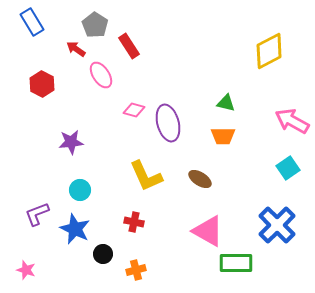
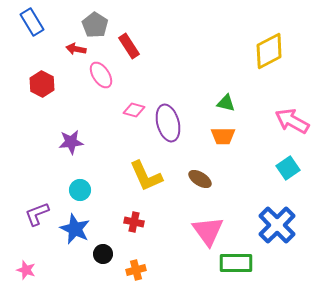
red arrow: rotated 24 degrees counterclockwise
pink triangle: rotated 24 degrees clockwise
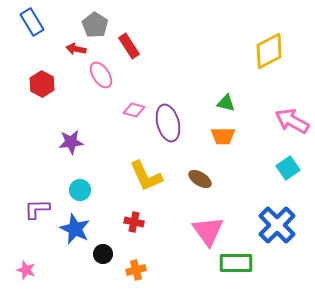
purple L-shape: moved 5 px up; rotated 20 degrees clockwise
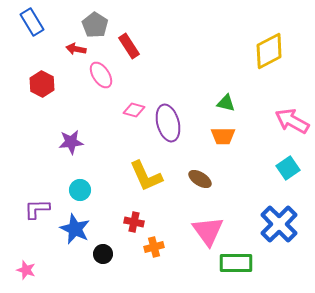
blue cross: moved 2 px right, 1 px up
orange cross: moved 18 px right, 23 px up
